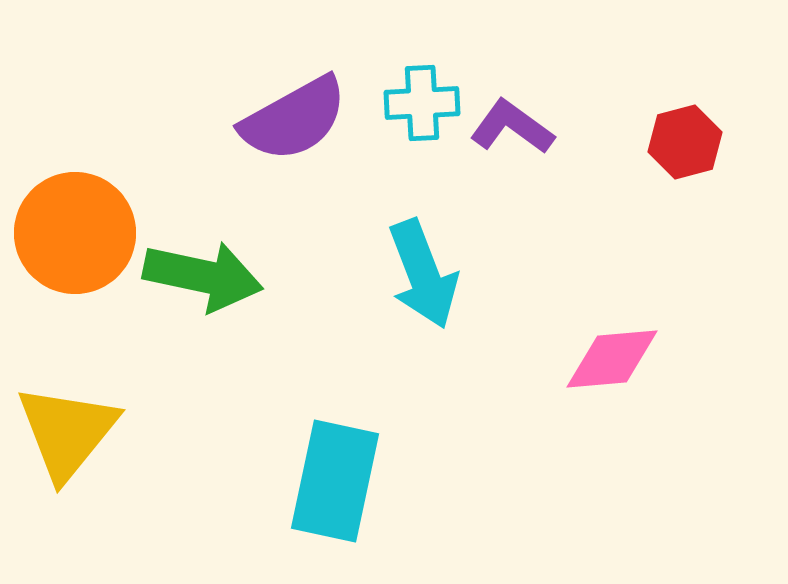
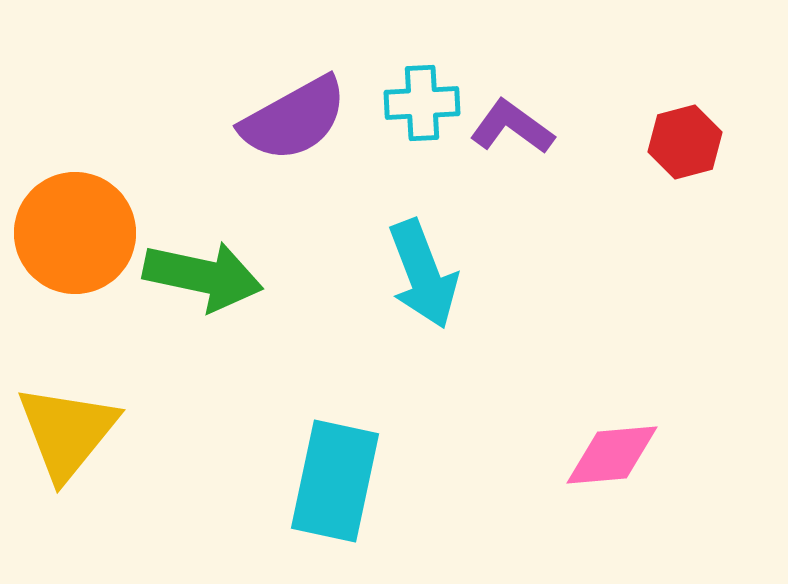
pink diamond: moved 96 px down
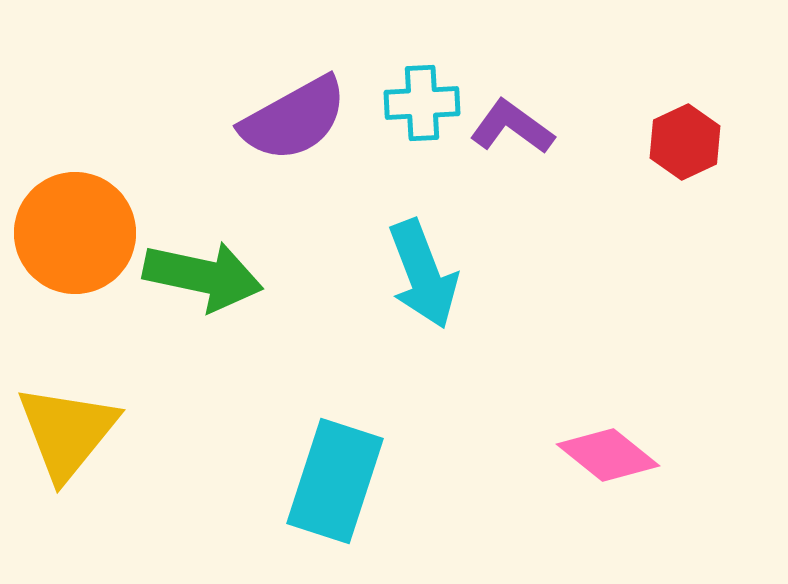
red hexagon: rotated 10 degrees counterclockwise
pink diamond: moved 4 px left; rotated 44 degrees clockwise
cyan rectangle: rotated 6 degrees clockwise
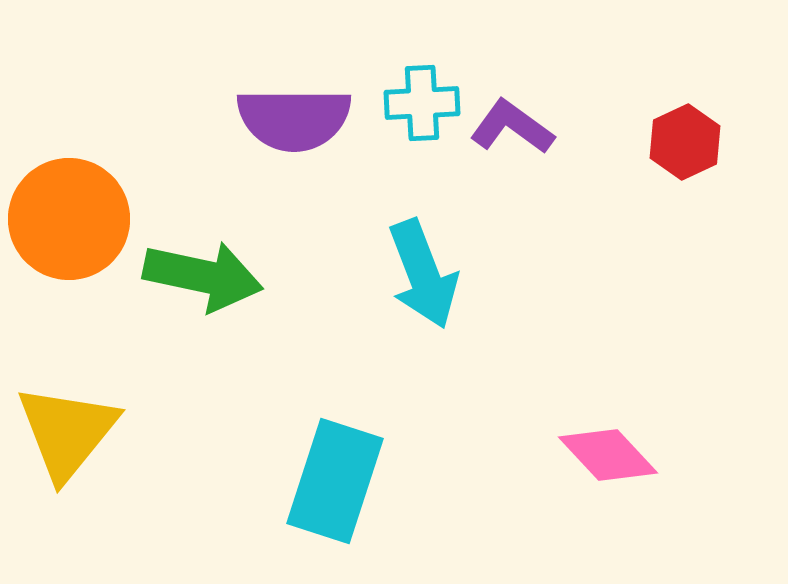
purple semicircle: rotated 29 degrees clockwise
orange circle: moved 6 px left, 14 px up
pink diamond: rotated 8 degrees clockwise
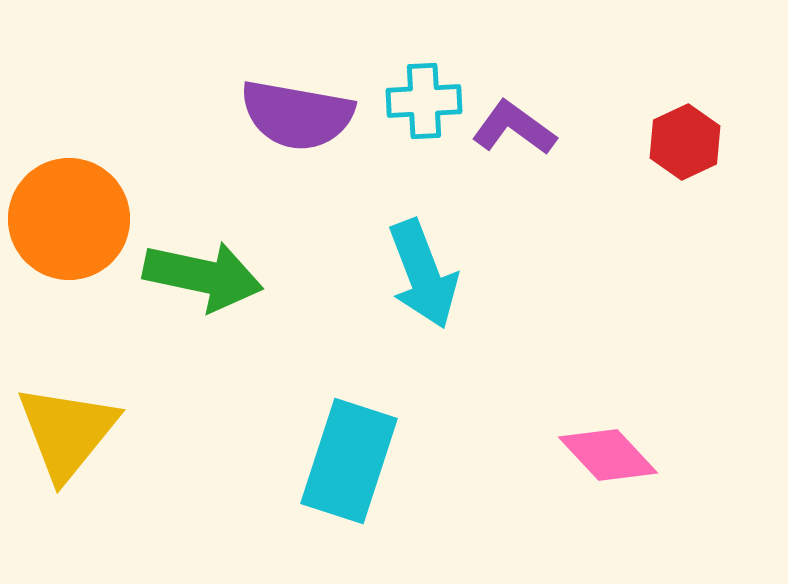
cyan cross: moved 2 px right, 2 px up
purple semicircle: moved 3 px right, 4 px up; rotated 10 degrees clockwise
purple L-shape: moved 2 px right, 1 px down
cyan rectangle: moved 14 px right, 20 px up
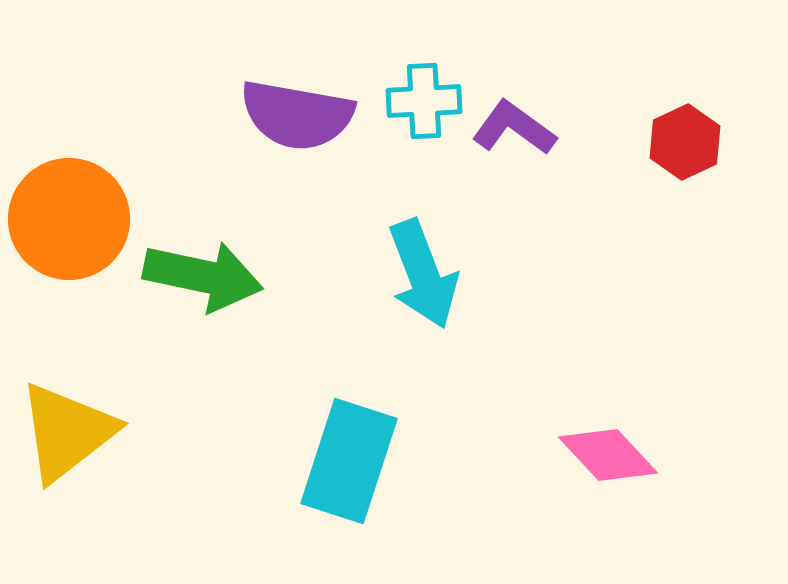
yellow triangle: rotated 13 degrees clockwise
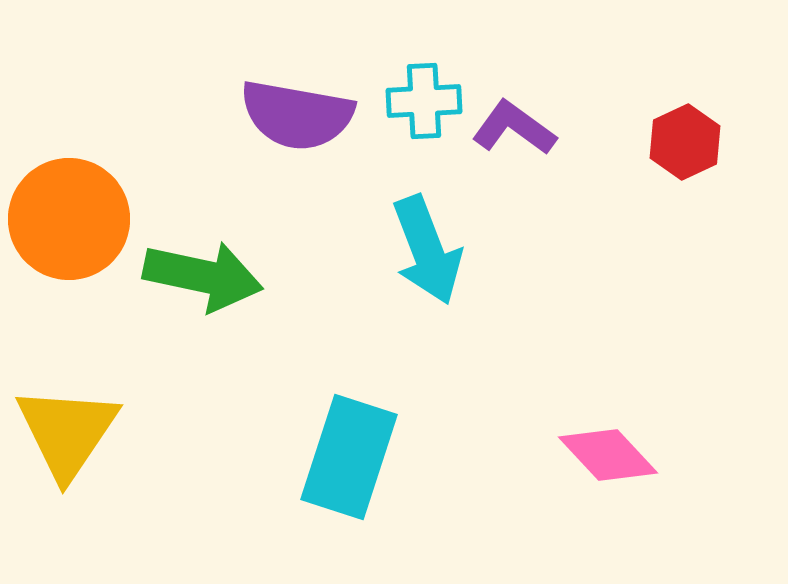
cyan arrow: moved 4 px right, 24 px up
yellow triangle: rotated 18 degrees counterclockwise
cyan rectangle: moved 4 px up
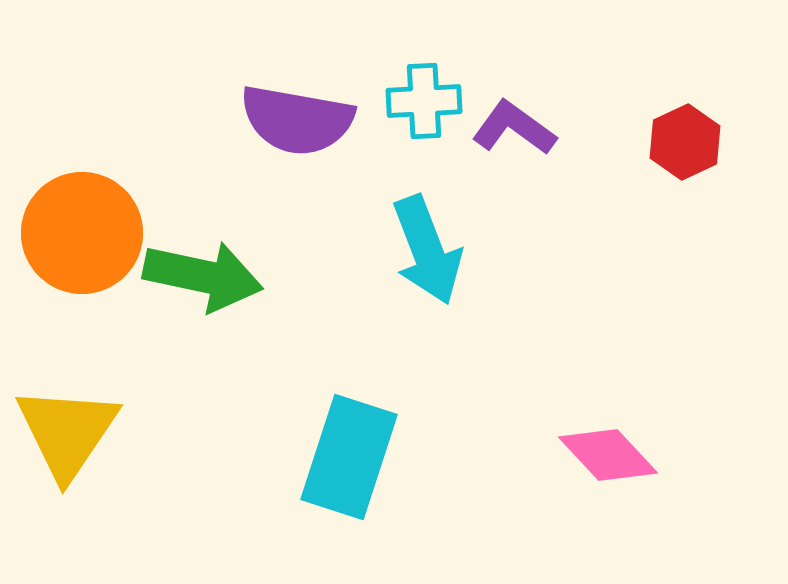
purple semicircle: moved 5 px down
orange circle: moved 13 px right, 14 px down
